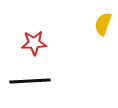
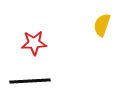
yellow semicircle: moved 1 px left, 1 px down
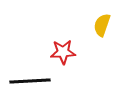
red star: moved 29 px right, 9 px down
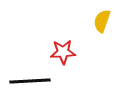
yellow semicircle: moved 4 px up
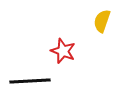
red star: moved 1 px up; rotated 25 degrees clockwise
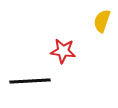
red star: rotated 15 degrees counterclockwise
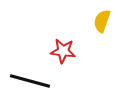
black line: rotated 18 degrees clockwise
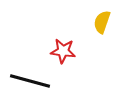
yellow semicircle: moved 1 px down
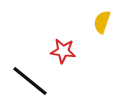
black line: rotated 24 degrees clockwise
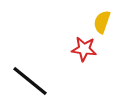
red star: moved 21 px right, 2 px up
